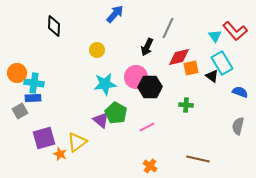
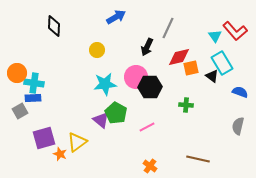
blue arrow: moved 1 px right, 3 px down; rotated 18 degrees clockwise
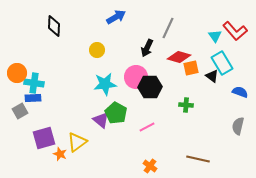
black arrow: moved 1 px down
red diamond: rotated 30 degrees clockwise
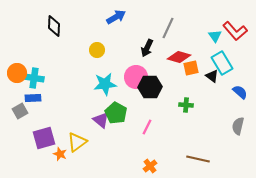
cyan cross: moved 5 px up
blue semicircle: rotated 21 degrees clockwise
pink line: rotated 35 degrees counterclockwise
orange cross: rotated 16 degrees clockwise
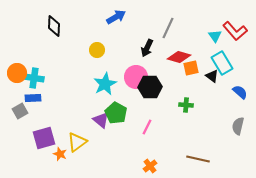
cyan star: rotated 20 degrees counterclockwise
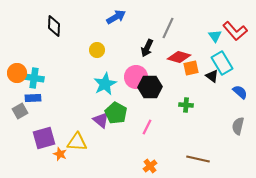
yellow triangle: rotated 40 degrees clockwise
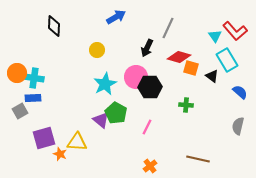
cyan rectangle: moved 5 px right, 3 px up
orange square: rotated 28 degrees clockwise
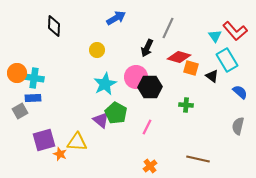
blue arrow: moved 1 px down
purple square: moved 2 px down
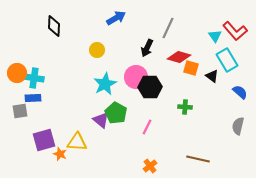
green cross: moved 1 px left, 2 px down
gray square: rotated 21 degrees clockwise
